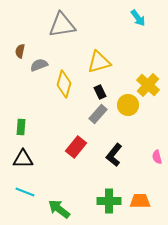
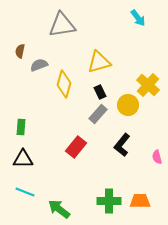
black L-shape: moved 8 px right, 10 px up
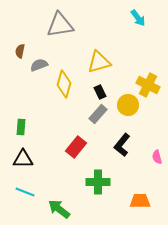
gray triangle: moved 2 px left
yellow cross: rotated 15 degrees counterclockwise
green cross: moved 11 px left, 19 px up
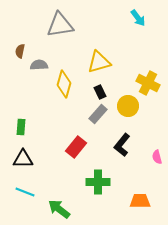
gray semicircle: rotated 18 degrees clockwise
yellow cross: moved 2 px up
yellow circle: moved 1 px down
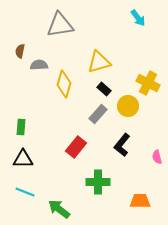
black rectangle: moved 4 px right, 3 px up; rotated 24 degrees counterclockwise
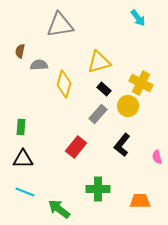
yellow cross: moved 7 px left
green cross: moved 7 px down
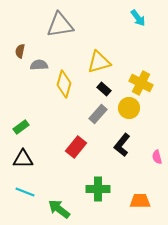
yellow circle: moved 1 px right, 2 px down
green rectangle: rotated 49 degrees clockwise
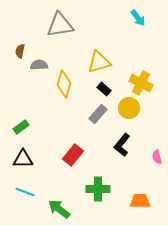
red rectangle: moved 3 px left, 8 px down
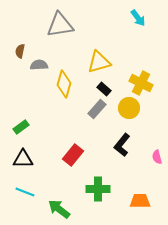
gray rectangle: moved 1 px left, 5 px up
